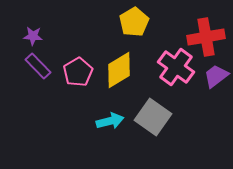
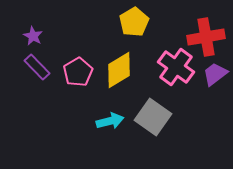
purple star: rotated 24 degrees clockwise
purple rectangle: moved 1 px left, 1 px down
purple trapezoid: moved 1 px left, 2 px up
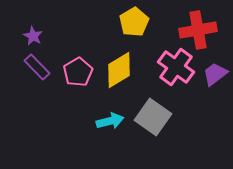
red cross: moved 8 px left, 7 px up
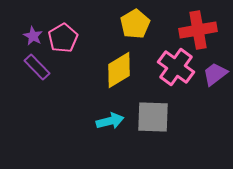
yellow pentagon: moved 1 px right, 2 px down
pink pentagon: moved 15 px left, 34 px up
gray square: rotated 33 degrees counterclockwise
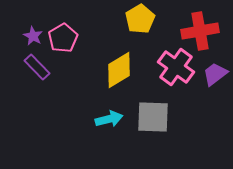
yellow pentagon: moved 5 px right, 5 px up
red cross: moved 2 px right, 1 px down
cyan arrow: moved 1 px left, 2 px up
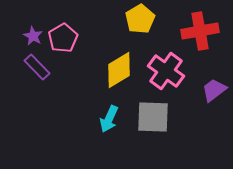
pink cross: moved 10 px left, 4 px down
purple trapezoid: moved 1 px left, 16 px down
cyan arrow: rotated 128 degrees clockwise
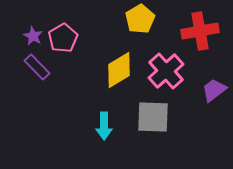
pink cross: rotated 12 degrees clockwise
cyan arrow: moved 5 px left, 7 px down; rotated 24 degrees counterclockwise
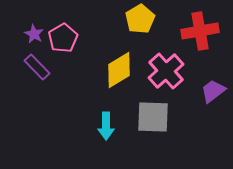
purple star: moved 1 px right, 2 px up
purple trapezoid: moved 1 px left, 1 px down
cyan arrow: moved 2 px right
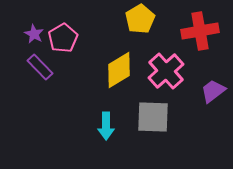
purple rectangle: moved 3 px right
